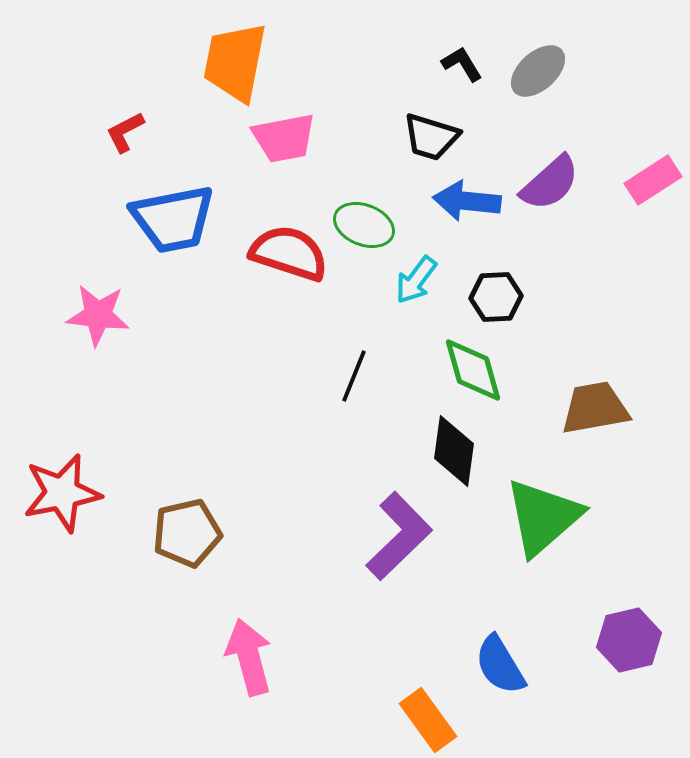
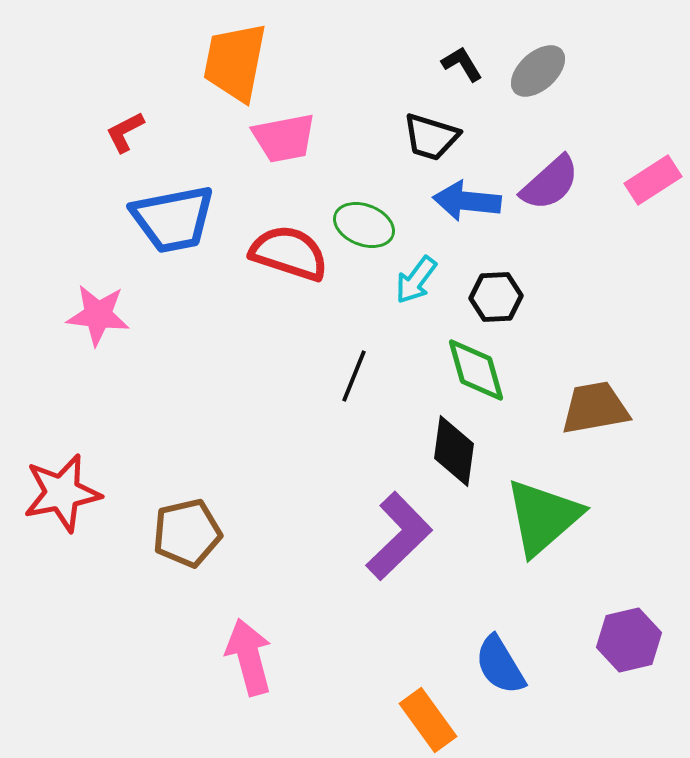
green diamond: moved 3 px right
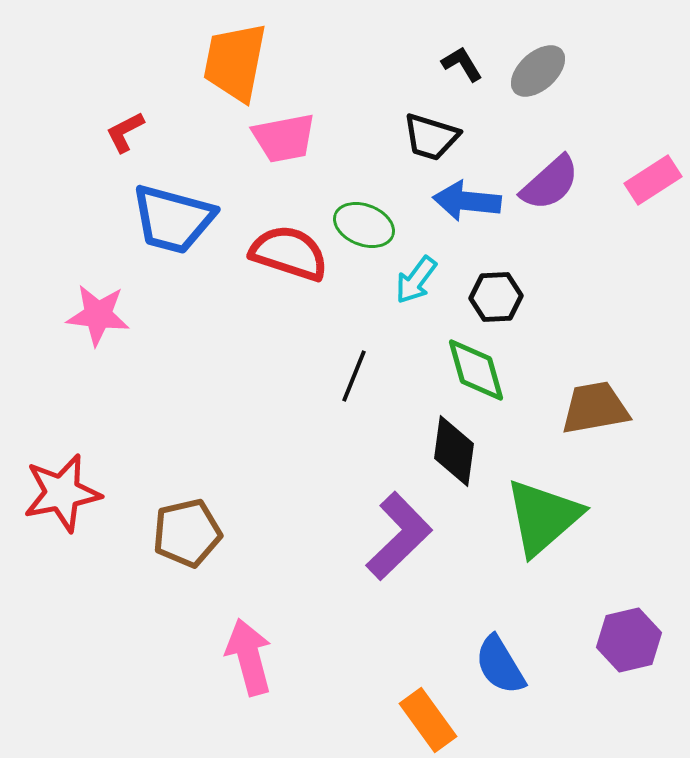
blue trapezoid: rotated 26 degrees clockwise
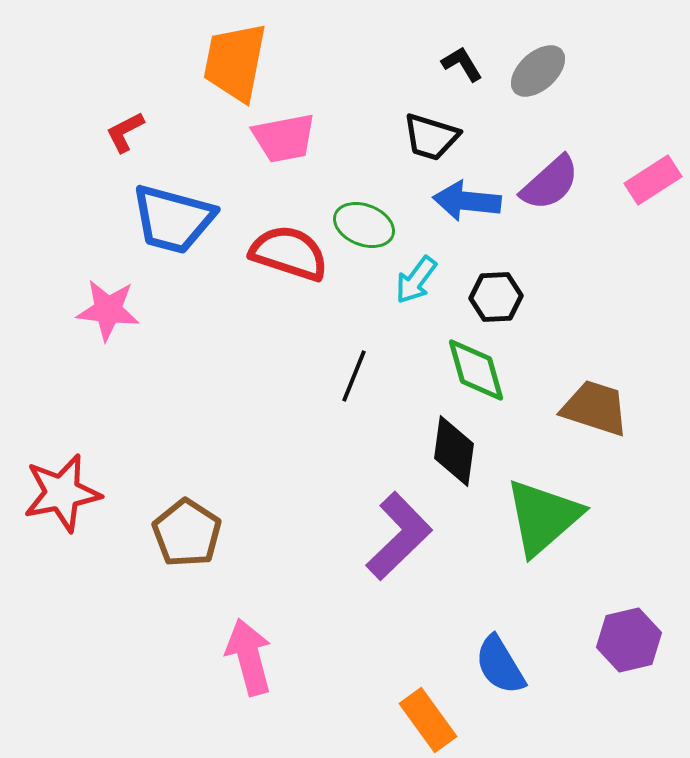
pink star: moved 10 px right, 5 px up
brown trapezoid: rotated 28 degrees clockwise
brown pentagon: rotated 26 degrees counterclockwise
